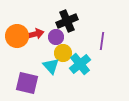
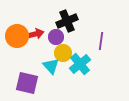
purple line: moved 1 px left
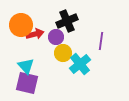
orange circle: moved 4 px right, 11 px up
cyan triangle: moved 25 px left
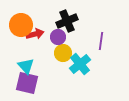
purple circle: moved 2 px right
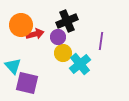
cyan triangle: moved 13 px left
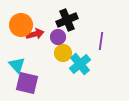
black cross: moved 1 px up
cyan triangle: moved 4 px right, 1 px up
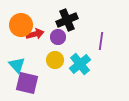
yellow circle: moved 8 px left, 7 px down
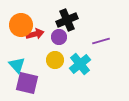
purple circle: moved 1 px right
purple line: rotated 66 degrees clockwise
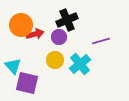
cyan triangle: moved 4 px left, 1 px down
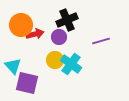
cyan cross: moved 9 px left; rotated 15 degrees counterclockwise
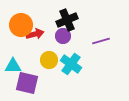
purple circle: moved 4 px right, 1 px up
yellow circle: moved 6 px left
cyan triangle: rotated 48 degrees counterclockwise
